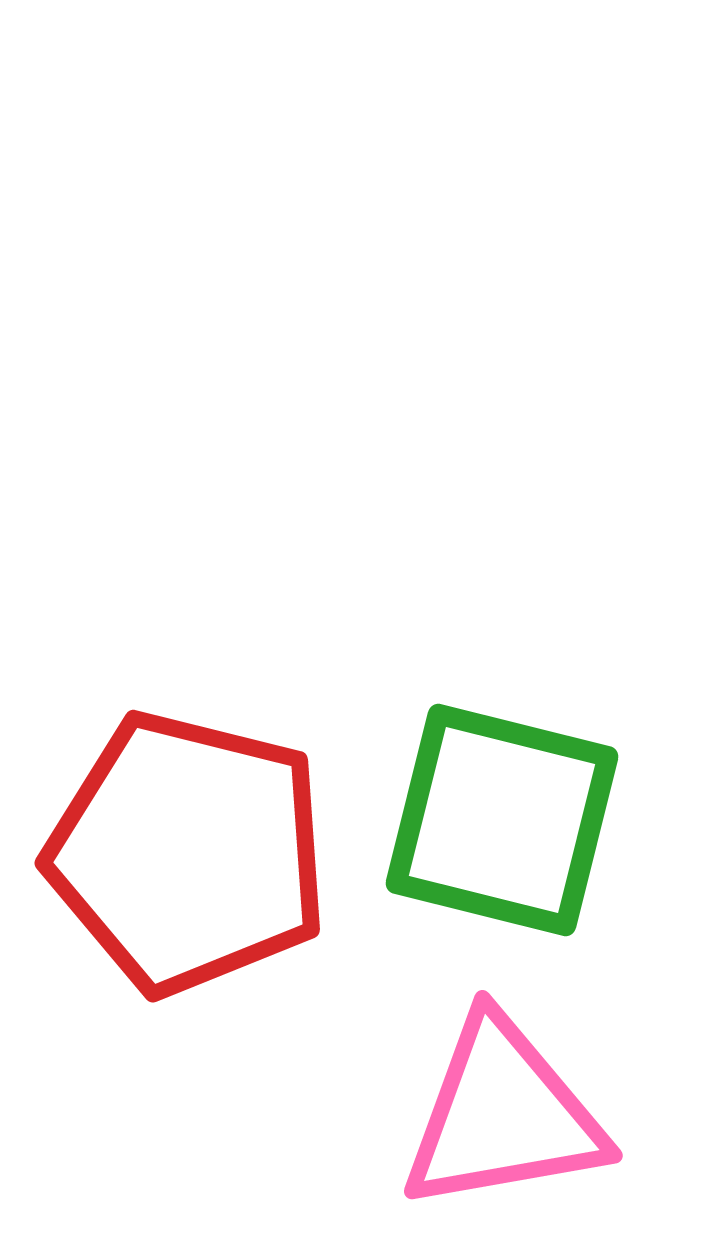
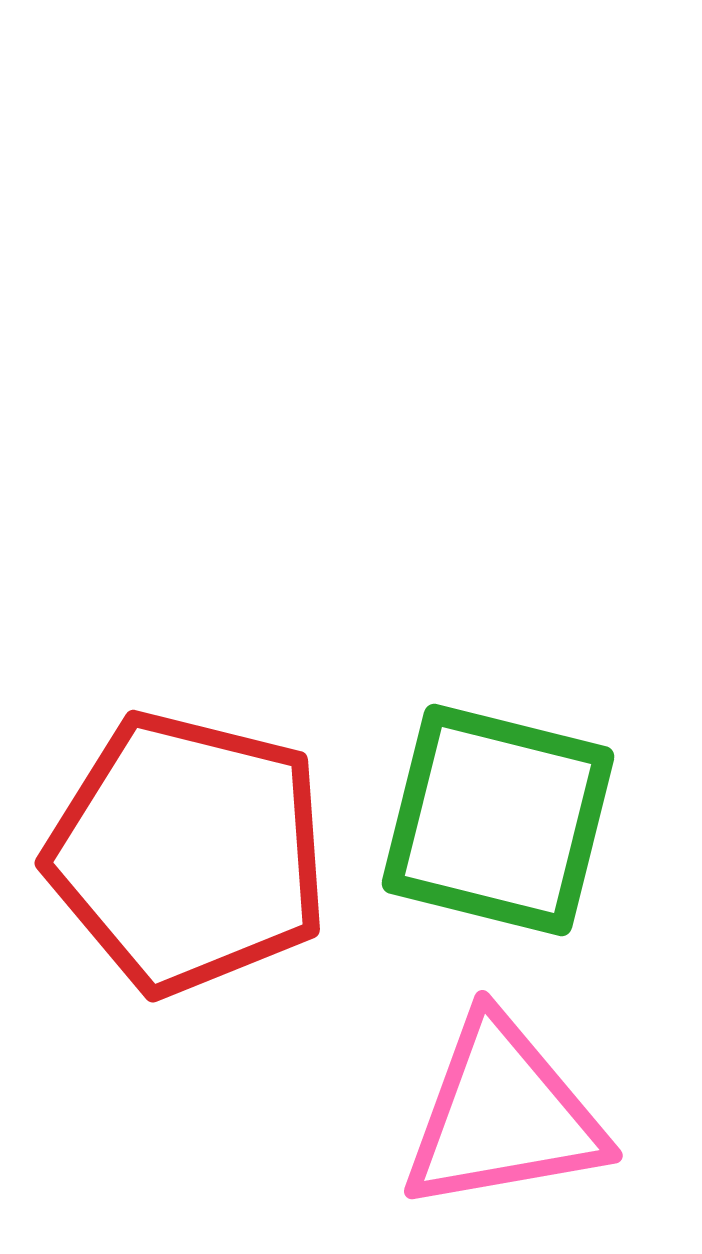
green square: moved 4 px left
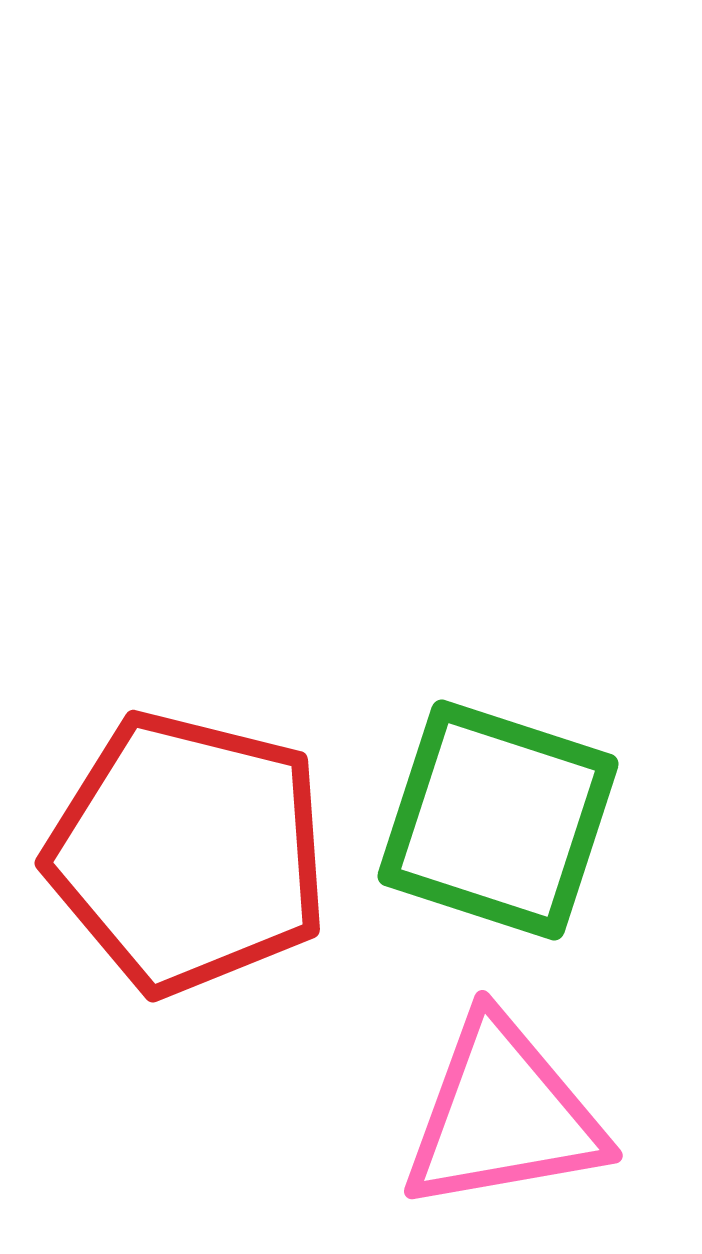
green square: rotated 4 degrees clockwise
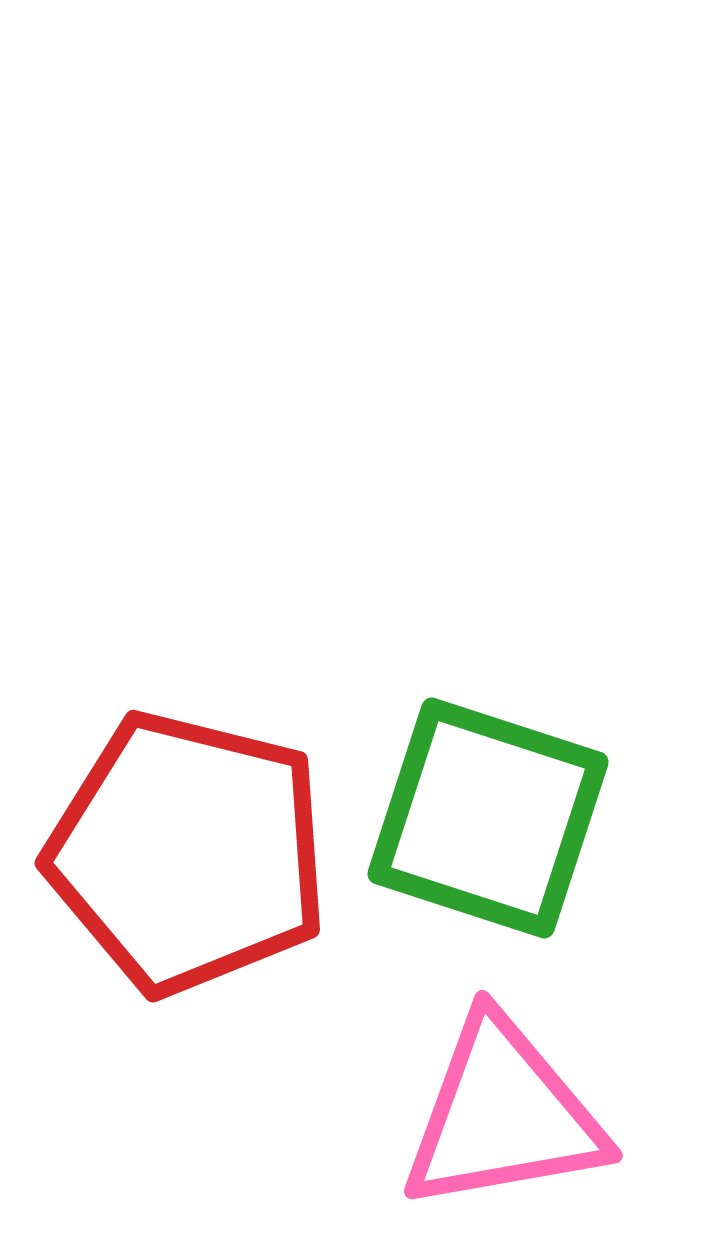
green square: moved 10 px left, 2 px up
